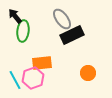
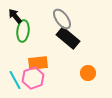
black rectangle: moved 4 px left, 3 px down; rotated 65 degrees clockwise
orange rectangle: moved 4 px left
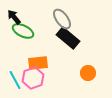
black arrow: moved 1 px left, 1 px down
green ellipse: rotated 70 degrees counterclockwise
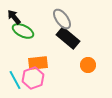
orange circle: moved 8 px up
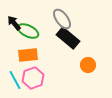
black arrow: moved 6 px down
green ellipse: moved 5 px right
orange rectangle: moved 10 px left, 8 px up
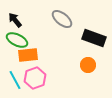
gray ellipse: rotated 15 degrees counterclockwise
black arrow: moved 1 px right, 3 px up
green ellipse: moved 11 px left, 9 px down
black rectangle: moved 26 px right; rotated 20 degrees counterclockwise
pink hexagon: moved 2 px right
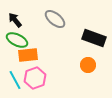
gray ellipse: moved 7 px left
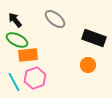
cyan line: moved 1 px left, 2 px down
